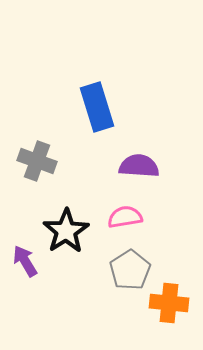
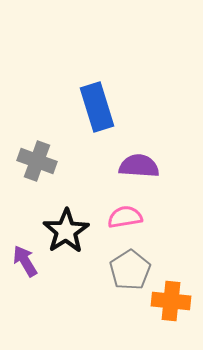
orange cross: moved 2 px right, 2 px up
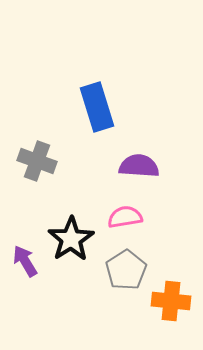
black star: moved 5 px right, 8 px down
gray pentagon: moved 4 px left
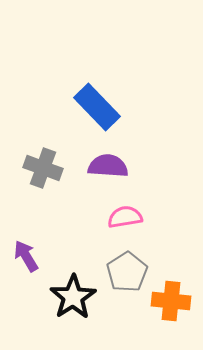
blue rectangle: rotated 27 degrees counterclockwise
gray cross: moved 6 px right, 7 px down
purple semicircle: moved 31 px left
black star: moved 2 px right, 58 px down
purple arrow: moved 1 px right, 5 px up
gray pentagon: moved 1 px right, 2 px down
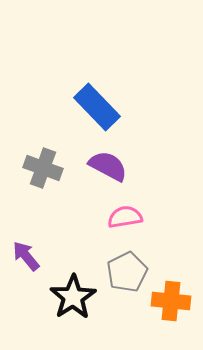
purple semicircle: rotated 24 degrees clockwise
purple arrow: rotated 8 degrees counterclockwise
gray pentagon: rotated 6 degrees clockwise
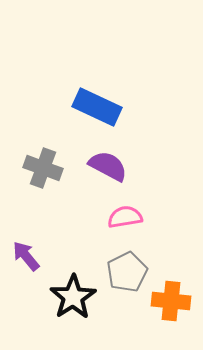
blue rectangle: rotated 21 degrees counterclockwise
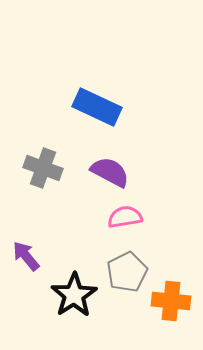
purple semicircle: moved 2 px right, 6 px down
black star: moved 1 px right, 2 px up
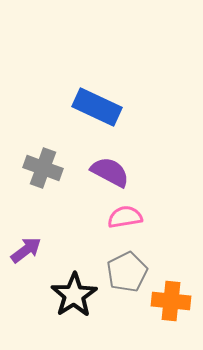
purple arrow: moved 6 px up; rotated 92 degrees clockwise
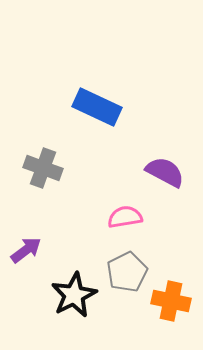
purple semicircle: moved 55 px right
black star: rotated 6 degrees clockwise
orange cross: rotated 6 degrees clockwise
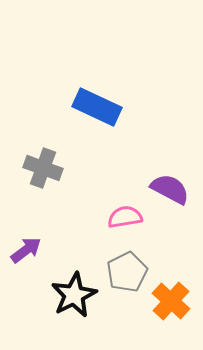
purple semicircle: moved 5 px right, 17 px down
orange cross: rotated 30 degrees clockwise
